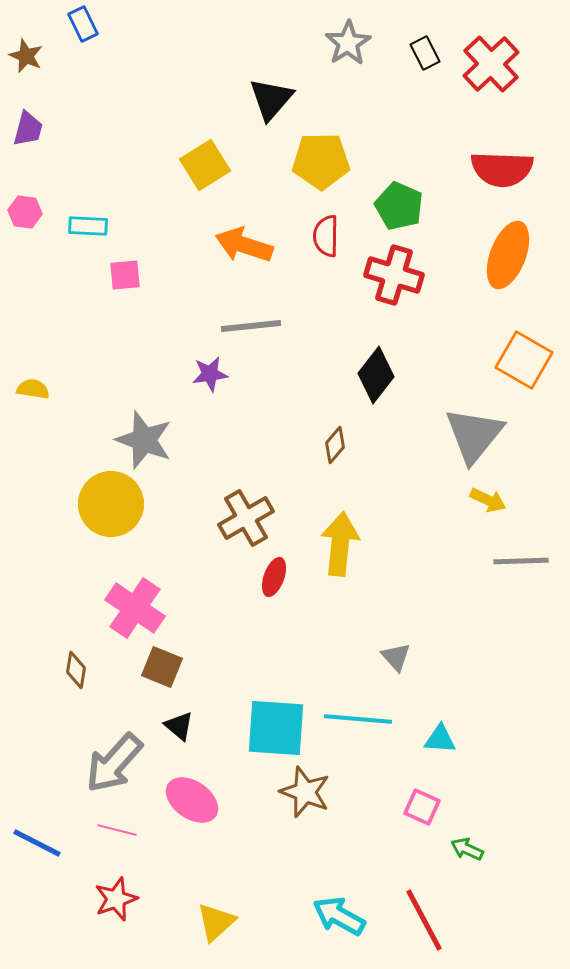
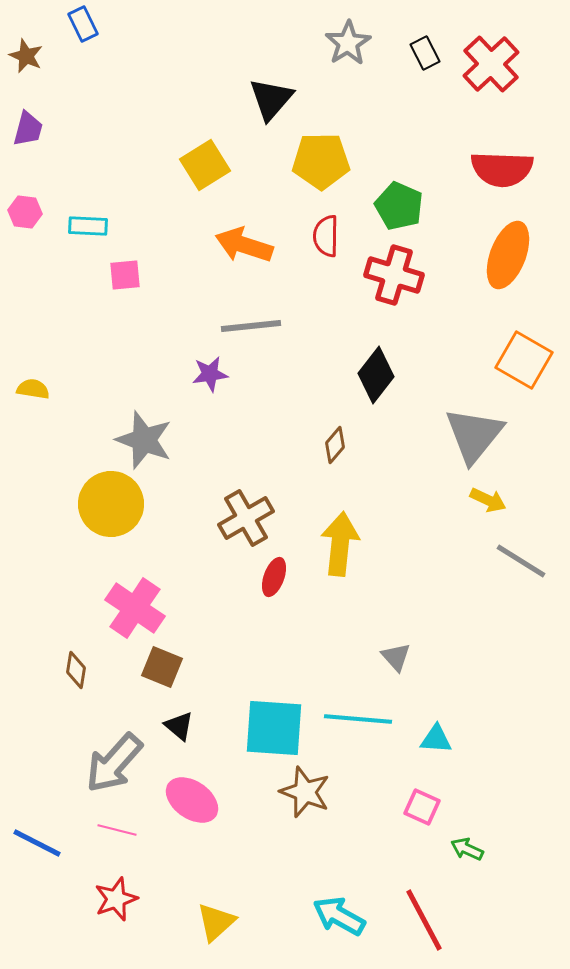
gray line at (521, 561): rotated 34 degrees clockwise
cyan square at (276, 728): moved 2 px left
cyan triangle at (440, 739): moved 4 px left
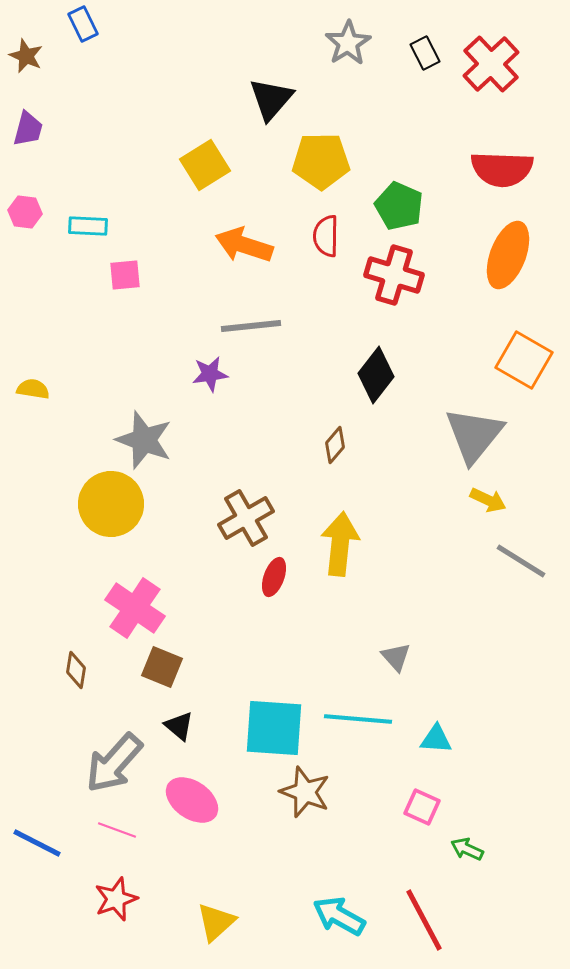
pink line at (117, 830): rotated 6 degrees clockwise
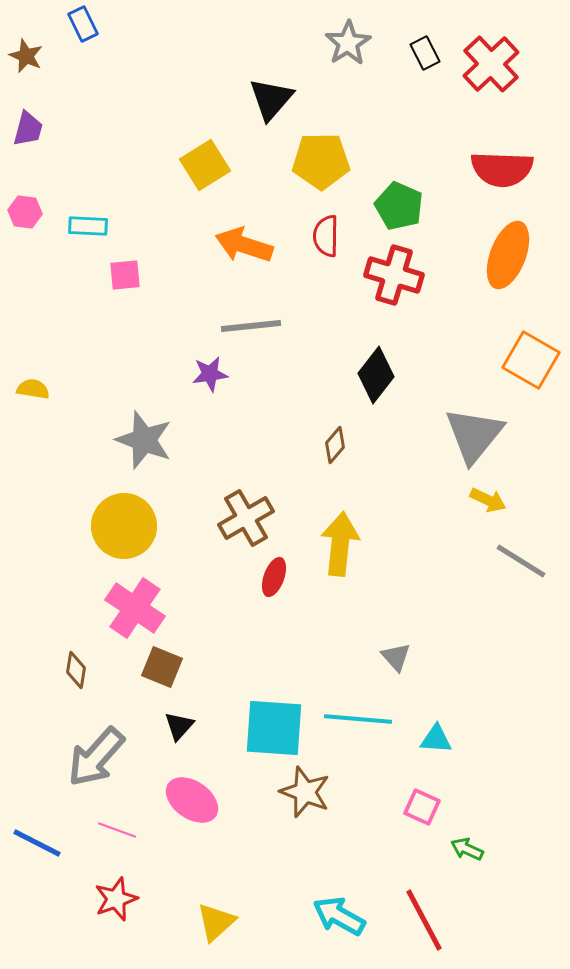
orange square at (524, 360): moved 7 px right
yellow circle at (111, 504): moved 13 px right, 22 px down
black triangle at (179, 726): rotated 32 degrees clockwise
gray arrow at (114, 763): moved 18 px left, 6 px up
